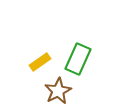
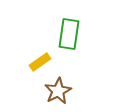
green rectangle: moved 9 px left, 25 px up; rotated 16 degrees counterclockwise
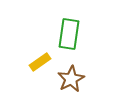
brown star: moved 13 px right, 12 px up
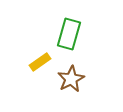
green rectangle: rotated 8 degrees clockwise
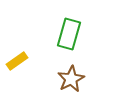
yellow rectangle: moved 23 px left, 1 px up
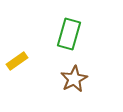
brown star: moved 3 px right
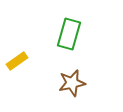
brown star: moved 2 px left, 4 px down; rotated 16 degrees clockwise
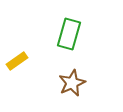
brown star: rotated 12 degrees counterclockwise
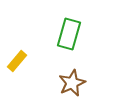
yellow rectangle: rotated 15 degrees counterclockwise
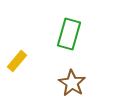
brown star: rotated 16 degrees counterclockwise
